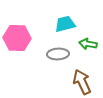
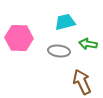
cyan trapezoid: moved 2 px up
pink hexagon: moved 2 px right
gray ellipse: moved 1 px right, 3 px up; rotated 10 degrees clockwise
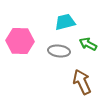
pink hexagon: moved 1 px right, 3 px down
green arrow: rotated 18 degrees clockwise
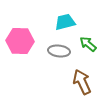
green arrow: rotated 12 degrees clockwise
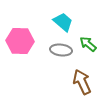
cyan trapezoid: moved 2 px left; rotated 55 degrees clockwise
gray ellipse: moved 2 px right, 1 px up
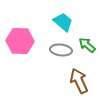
green arrow: moved 1 px left, 1 px down
brown arrow: moved 3 px left, 1 px up
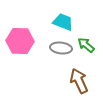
cyan trapezoid: rotated 20 degrees counterclockwise
green arrow: moved 1 px left
gray ellipse: moved 2 px up
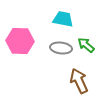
cyan trapezoid: moved 3 px up; rotated 10 degrees counterclockwise
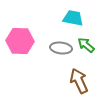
cyan trapezoid: moved 10 px right, 1 px up
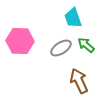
cyan trapezoid: rotated 120 degrees counterclockwise
gray ellipse: rotated 40 degrees counterclockwise
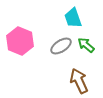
pink hexagon: rotated 20 degrees clockwise
gray ellipse: moved 2 px up
